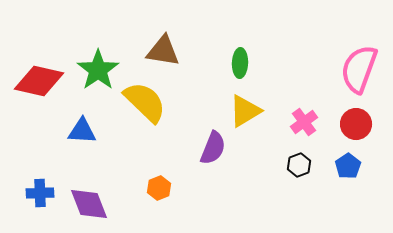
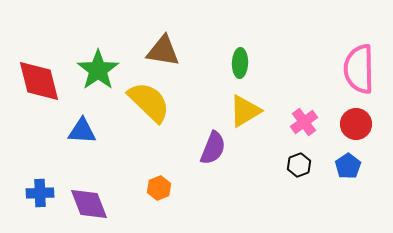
pink semicircle: rotated 21 degrees counterclockwise
red diamond: rotated 63 degrees clockwise
yellow semicircle: moved 4 px right
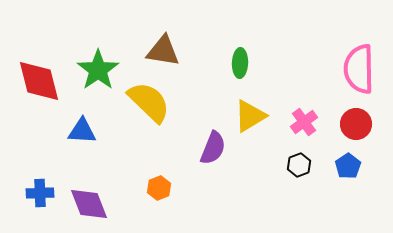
yellow triangle: moved 5 px right, 5 px down
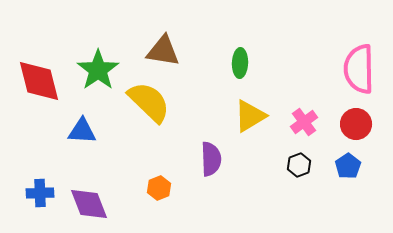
purple semicircle: moved 2 px left, 11 px down; rotated 24 degrees counterclockwise
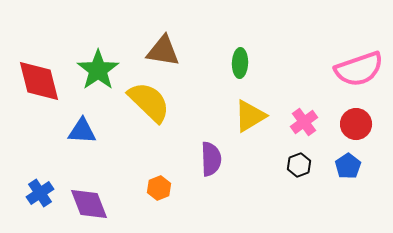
pink semicircle: rotated 108 degrees counterclockwise
blue cross: rotated 32 degrees counterclockwise
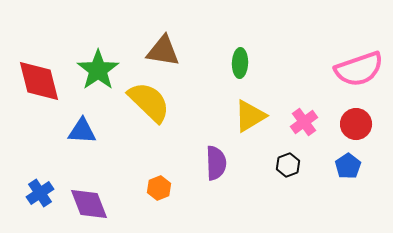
purple semicircle: moved 5 px right, 4 px down
black hexagon: moved 11 px left
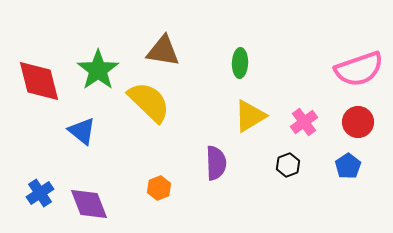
red circle: moved 2 px right, 2 px up
blue triangle: rotated 36 degrees clockwise
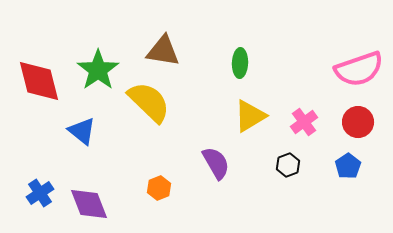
purple semicircle: rotated 28 degrees counterclockwise
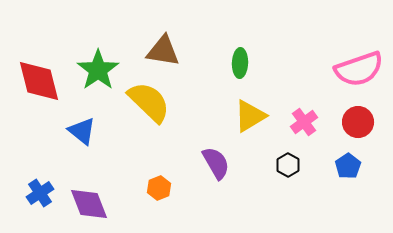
black hexagon: rotated 10 degrees counterclockwise
